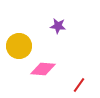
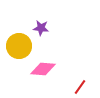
purple star: moved 17 px left, 2 px down
red line: moved 1 px right, 2 px down
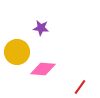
yellow circle: moved 2 px left, 6 px down
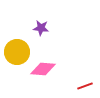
red line: moved 5 px right, 1 px up; rotated 35 degrees clockwise
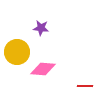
red line: rotated 21 degrees clockwise
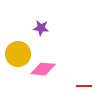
yellow circle: moved 1 px right, 2 px down
red line: moved 1 px left
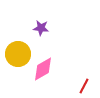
pink diamond: rotated 35 degrees counterclockwise
red line: rotated 63 degrees counterclockwise
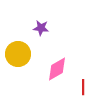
pink diamond: moved 14 px right
red line: moved 1 px left, 1 px down; rotated 28 degrees counterclockwise
